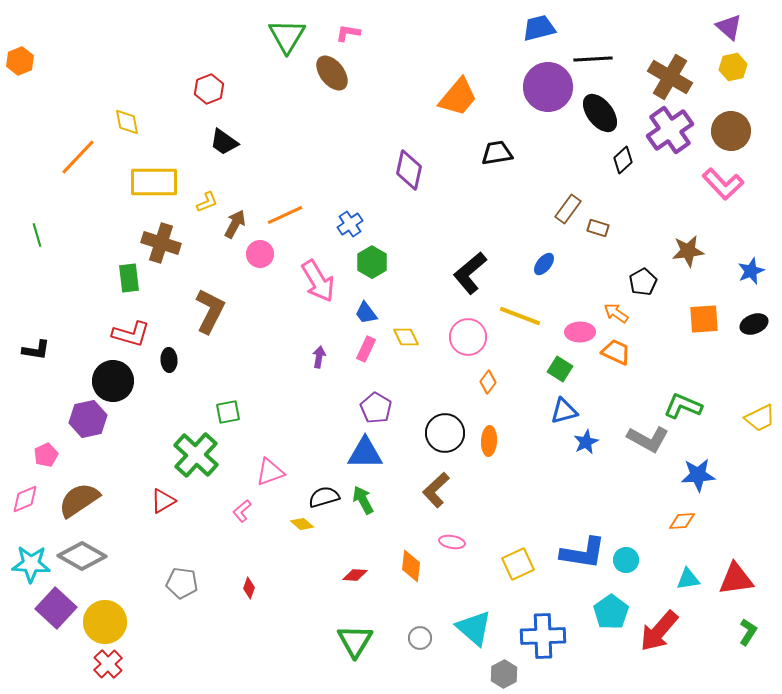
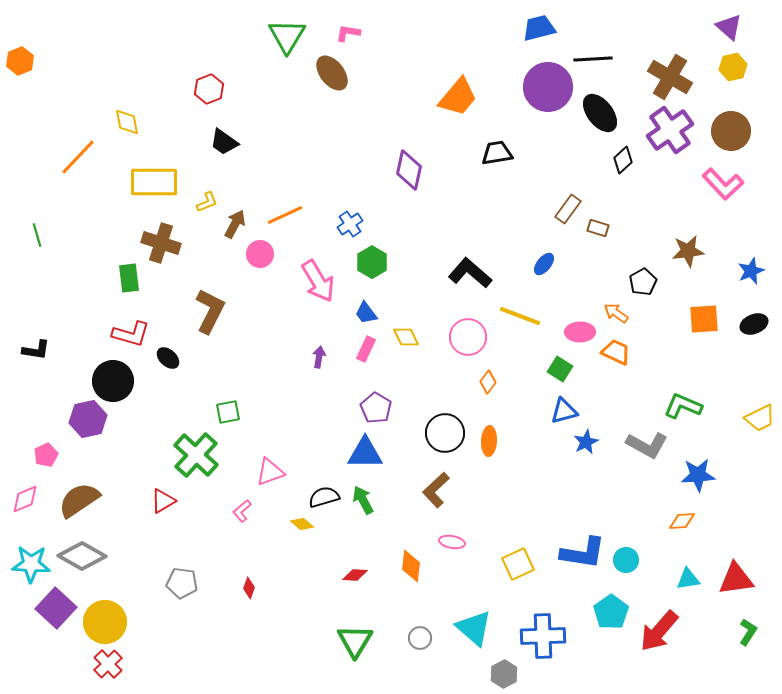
black L-shape at (470, 273): rotated 81 degrees clockwise
black ellipse at (169, 360): moved 1 px left, 2 px up; rotated 45 degrees counterclockwise
gray L-shape at (648, 439): moved 1 px left, 6 px down
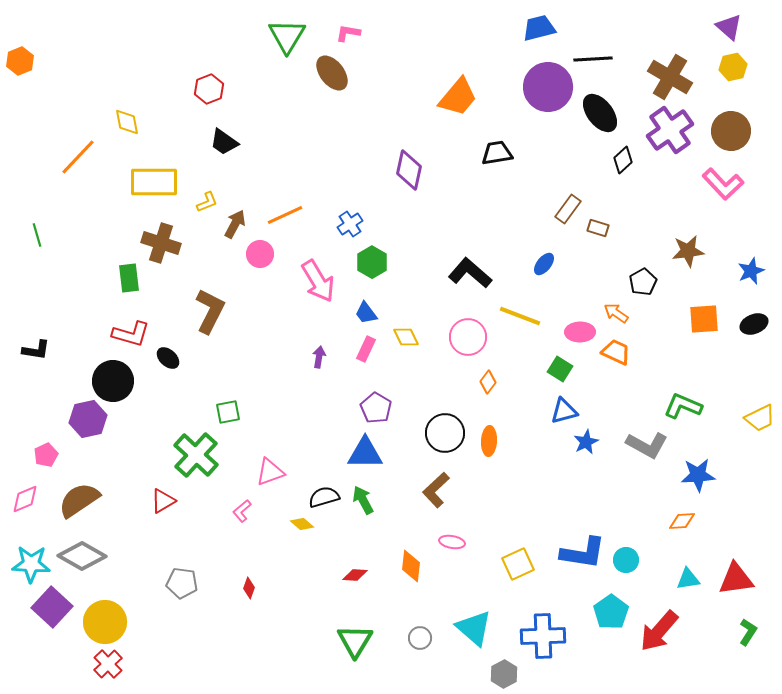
purple square at (56, 608): moved 4 px left, 1 px up
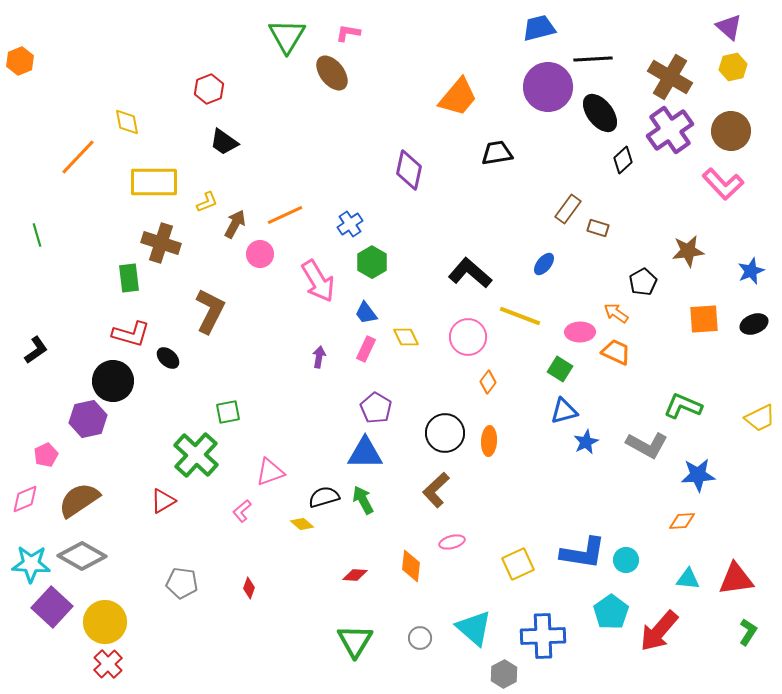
black L-shape at (36, 350): rotated 44 degrees counterclockwise
pink ellipse at (452, 542): rotated 25 degrees counterclockwise
cyan triangle at (688, 579): rotated 15 degrees clockwise
